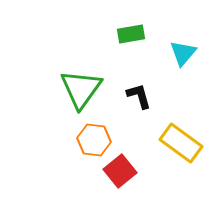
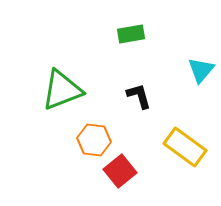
cyan triangle: moved 18 px right, 17 px down
green triangle: moved 19 px left, 1 px down; rotated 33 degrees clockwise
yellow rectangle: moved 4 px right, 4 px down
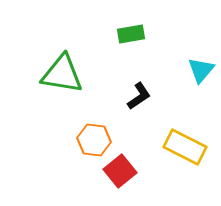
green triangle: moved 16 px up; rotated 30 degrees clockwise
black L-shape: rotated 72 degrees clockwise
yellow rectangle: rotated 9 degrees counterclockwise
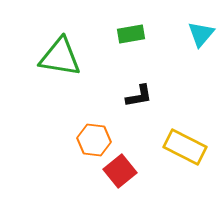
cyan triangle: moved 36 px up
green triangle: moved 2 px left, 17 px up
black L-shape: rotated 24 degrees clockwise
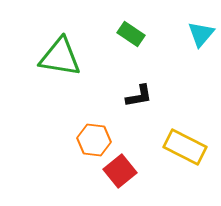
green rectangle: rotated 44 degrees clockwise
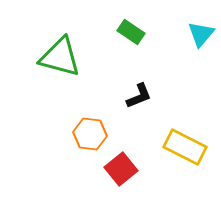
green rectangle: moved 2 px up
green triangle: rotated 6 degrees clockwise
black L-shape: rotated 12 degrees counterclockwise
orange hexagon: moved 4 px left, 6 px up
red square: moved 1 px right, 2 px up
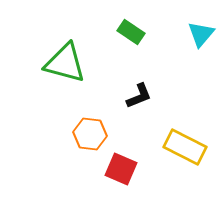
green triangle: moved 5 px right, 6 px down
red square: rotated 28 degrees counterclockwise
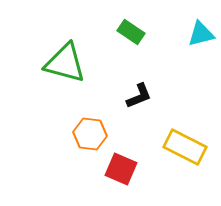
cyan triangle: rotated 36 degrees clockwise
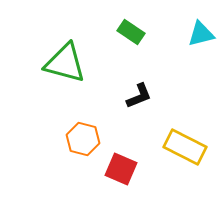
orange hexagon: moved 7 px left, 5 px down; rotated 8 degrees clockwise
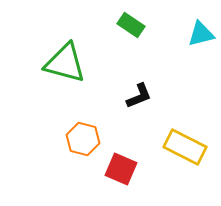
green rectangle: moved 7 px up
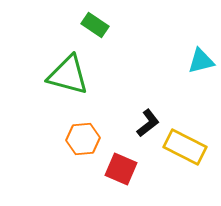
green rectangle: moved 36 px left
cyan triangle: moved 27 px down
green triangle: moved 3 px right, 12 px down
black L-shape: moved 9 px right, 27 px down; rotated 16 degrees counterclockwise
orange hexagon: rotated 20 degrees counterclockwise
